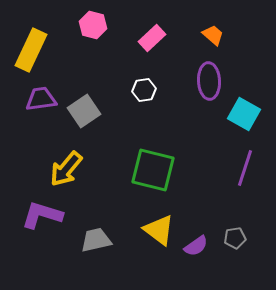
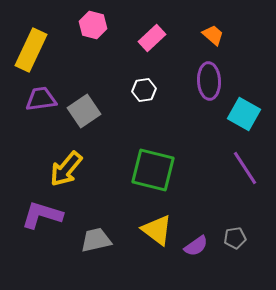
purple line: rotated 51 degrees counterclockwise
yellow triangle: moved 2 px left
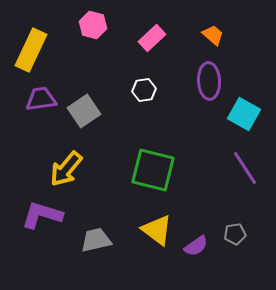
gray pentagon: moved 4 px up
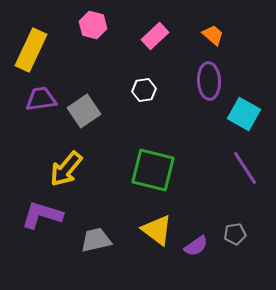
pink rectangle: moved 3 px right, 2 px up
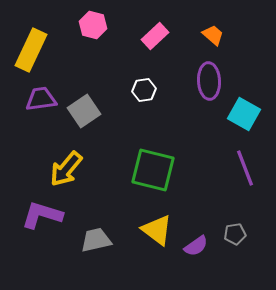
purple line: rotated 12 degrees clockwise
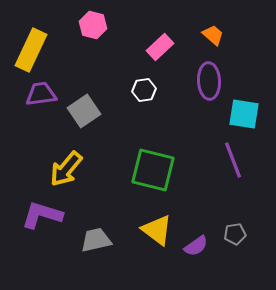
pink rectangle: moved 5 px right, 11 px down
purple trapezoid: moved 5 px up
cyan square: rotated 20 degrees counterclockwise
purple line: moved 12 px left, 8 px up
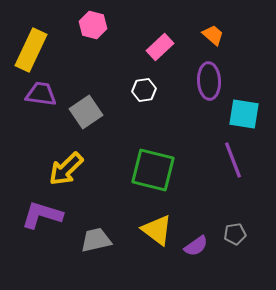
purple trapezoid: rotated 16 degrees clockwise
gray square: moved 2 px right, 1 px down
yellow arrow: rotated 6 degrees clockwise
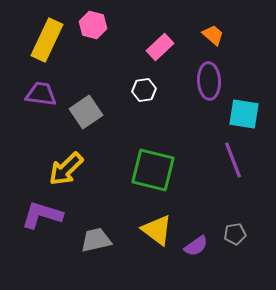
yellow rectangle: moved 16 px right, 10 px up
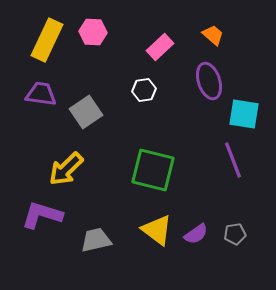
pink hexagon: moved 7 px down; rotated 12 degrees counterclockwise
purple ellipse: rotated 15 degrees counterclockwise
purple semicircle: moved 12 px up
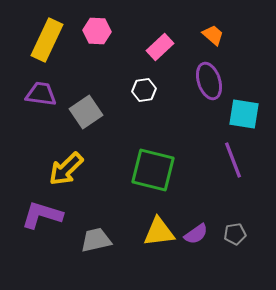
pink hexagon: moved 4 px right, 1 px up
yellow triangle: moved 2 px right, 2 px down; rotated 44 degrees counterclockwise
